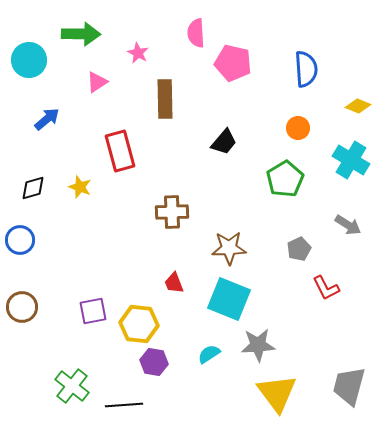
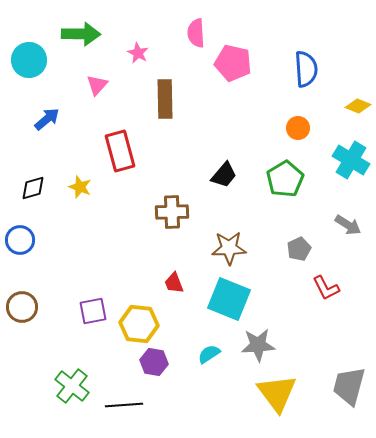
pink triangle: moved 3 px down; rotated 15 degrees counterclockwise
black trapezoid: moved 33 px down
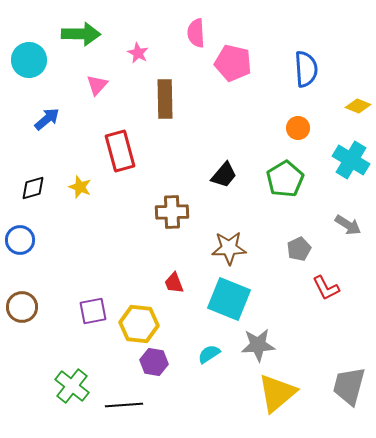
yellow triangle: rotated 27 degrees clockwise
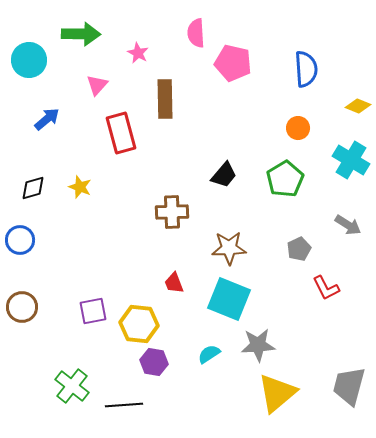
red rectangle: moved 1 px right, 18 px up
